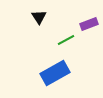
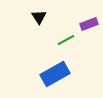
blue rectangle: moved 1 px down
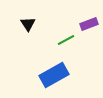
black triangle: moved 11 px left, 7 px down
blue rectangle: moved 1 px left, 1 px down
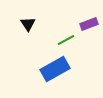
blue rectangle: moved 1 px right, 6 px up
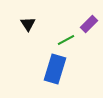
purple rectangle: rotated 24 degrees counterclockwise
blue rectangle: rotated 44 degrees counterclockwise
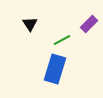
black triangle: moved 2 px right
green line: moved 4 px left
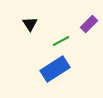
green line: moved 1 px left, 1 px down
blue rectangle: rotated 40 degrees clockwise
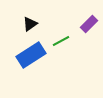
black triangle: rotated 28 degrees clockwise
blue rectangle: moved 24 px left, 14 px up
